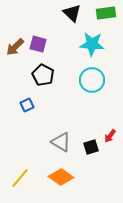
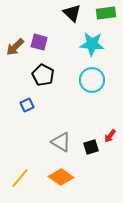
purple square: moved 1 px right, 2 px up
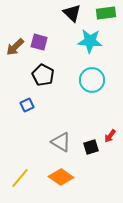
cyan star: moved 2 px left, 3 px up
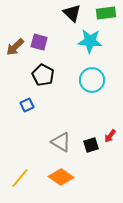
black square: moved 2 px up
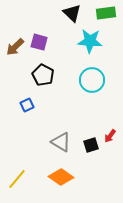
yellow line: moved 3 px left, 1 px down
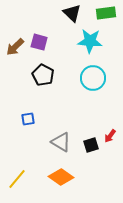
cyan circle: moved 1 px right, 2 px up
blue square: moved 1 px right, 14 px down; rotated 16 degrees clockwise
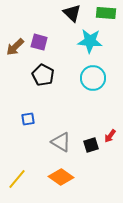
green rectangle: rotated 12 degrees clockwise
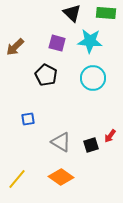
purple square: moved 18 px right, 1 px down
black pentagon: moved 3 px right
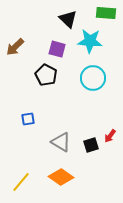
black triangle: moved 4 px left, 6 px down
purple square: moved 6 px down
yellow line: moved 4 px right, 3 px down
